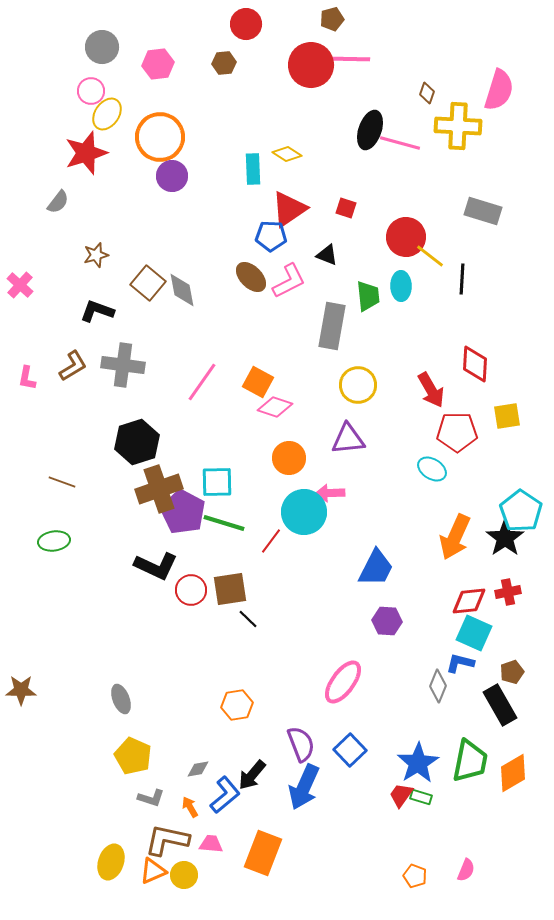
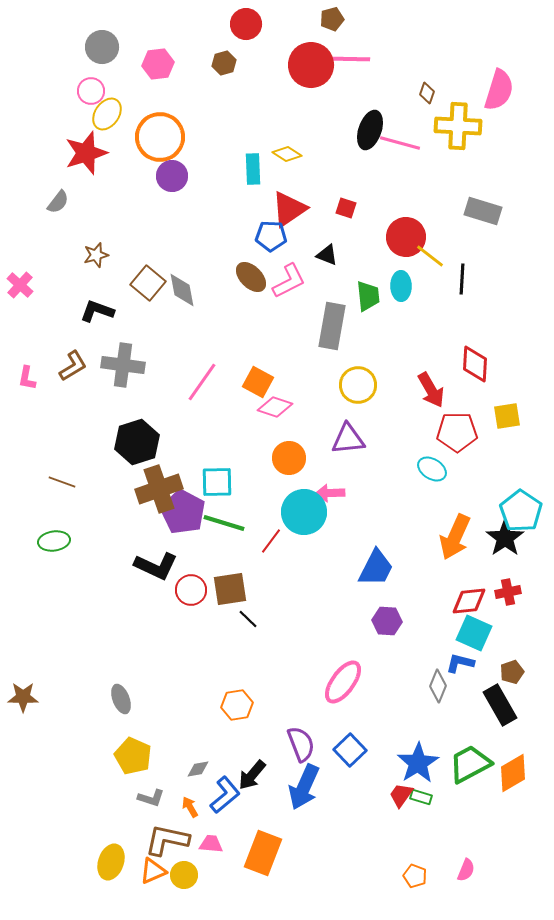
brown hexagon at (224, 63): rotated 10 degrees counterclockwise
brown star at (21, 690): moved 2 px right, 7 px down
green trapezoid at (470, 761): moved 3 px down; rotated 129 degrees counterclockwise
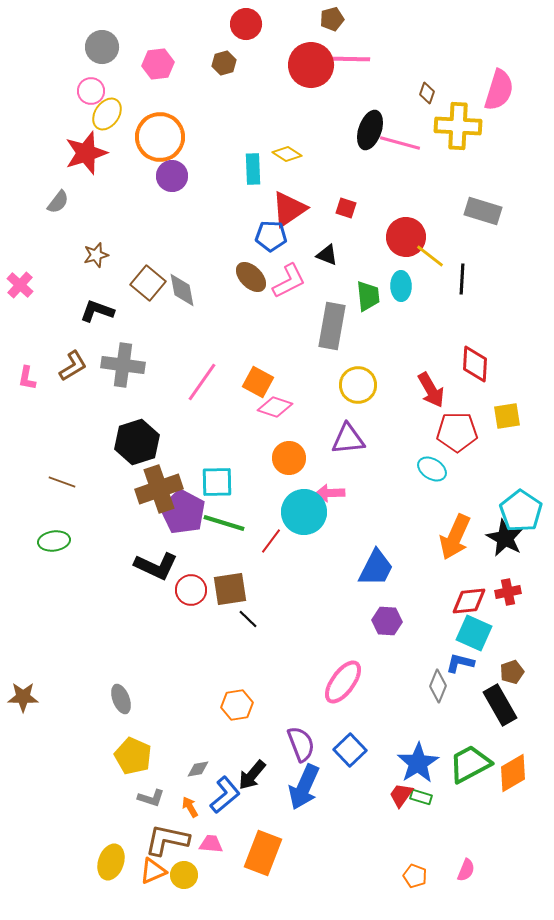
black star at (505, 538): rotated 9 degrees counterclockwise
